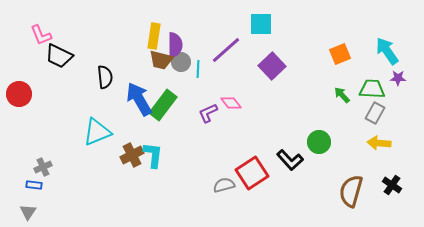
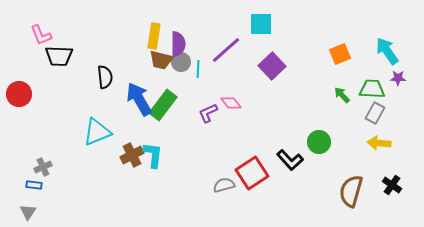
purple semicircle: moved 3 px right, 1 px up
black trapezoid: rotated 24 degrees counterclockwise
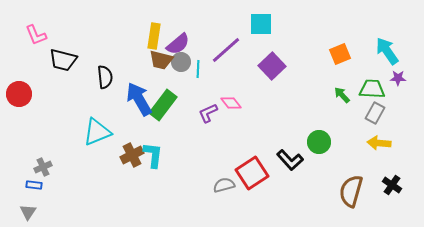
pink L-shape: moved 5 px left
purple semicircle: rotated 50 degrees clockwise
black trapezoid: moved 4 px right, 4 px down; rotated 12 degrees clockwise
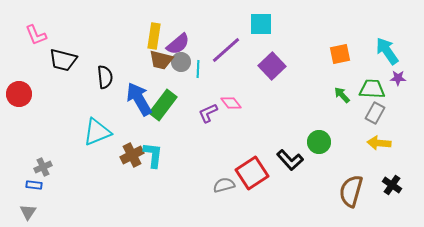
orange square: rotated 10 degrees clockwise
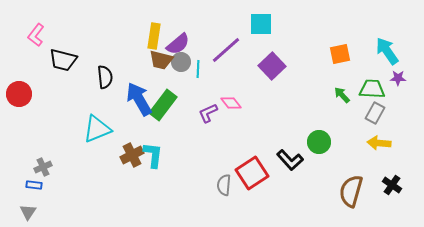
pink L-shape: rotated 60 degrees clockwise
cyan triangle: moved 3 px up
gray semicircle: rotated 70 degrees counterclockwise
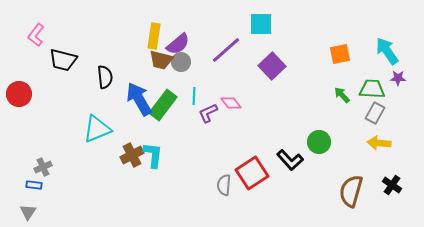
cyan line: moved 4 px left, 27 px down
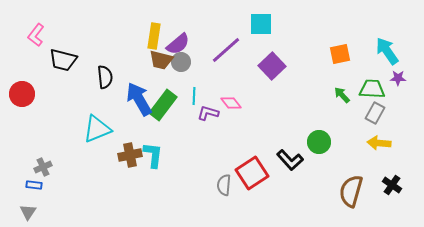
red circle: moved 3 px right
purple L-shape: rotated 40 degrees clockwise
brown cross: moved 2 px left; rotated 15 degrees clockwise
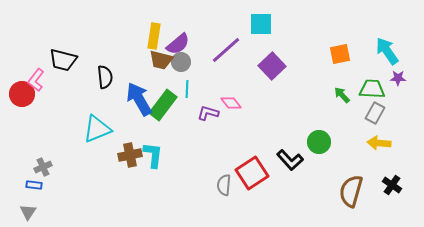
pink L-shape: moved 45 px down
cyan line: moved 7 px left, 7 px up
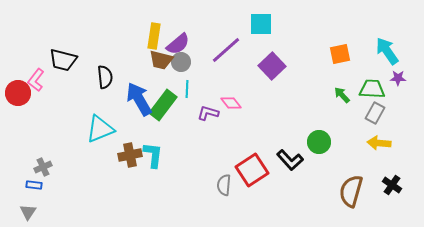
red circle: moved 4 px left, 1 px up
cyan triangle: moved 3 px right
red square: moved 3 px up
